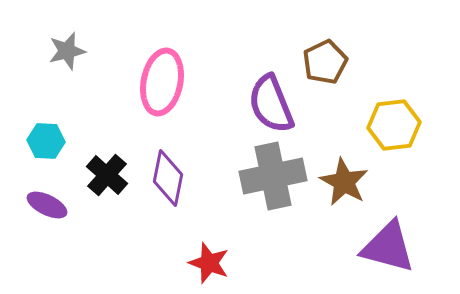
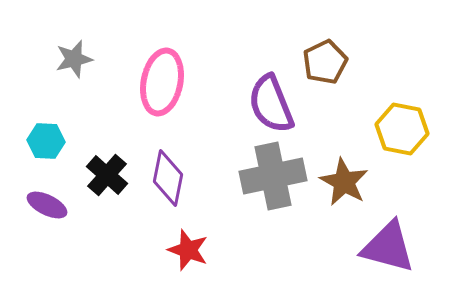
gray star: moved 7 px right, 8 px down
yellow hexagon: moved 8 px right, 4 px down; rotated 18 degrees clockwise
red star: moved 21 px left, 13 px up
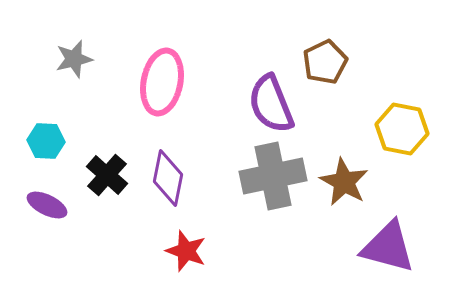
red star: moved 2 px left, 1 px down
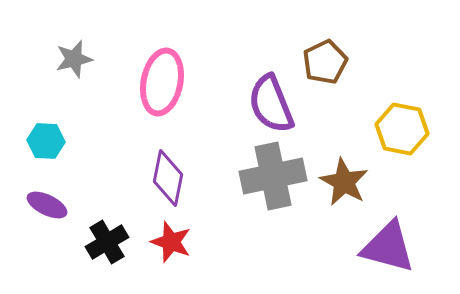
black cross: moved 67 px down; rotated 18 degrees clockwise
red star: moved 15 px left, 9 px up
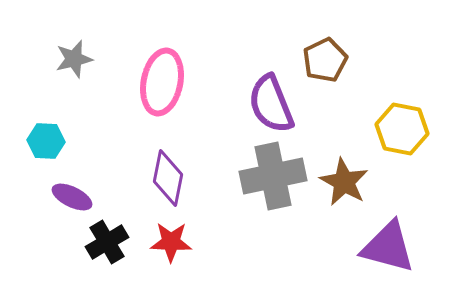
brown pentagon: moved 2 px up
purple ellipse: moved 25 px right, 8 px up
red star: rotated 18 degrees counterclockwise
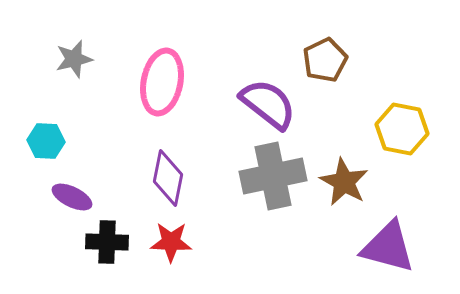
purple semicircle: moved 3 px left; rotated 150 degrees clockwise
black cross: rotated 33 degrees clockwise
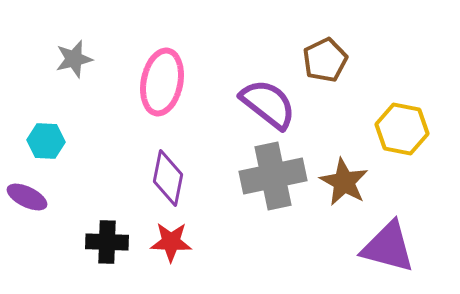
purple ellipse: moved 45 px left
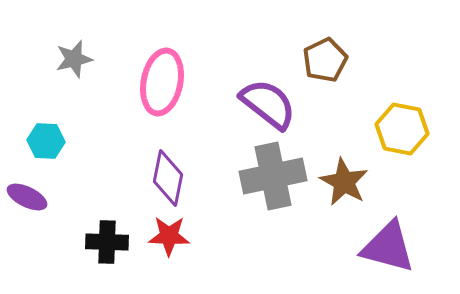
red star: moved 2 px left, 6 px up
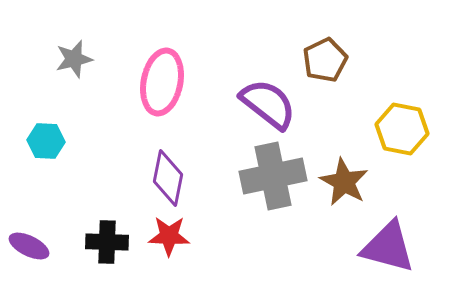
purple ellipse: moved 2 px right, 49 px down
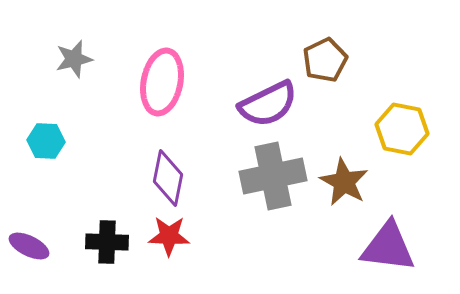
purple semicircle: rotated 116 degrees clockwise
purple triangle: rotated 8 degrees counterclockwise
